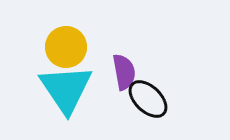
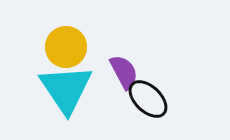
purple semicircle: rotated 18 degrees counterclockwise
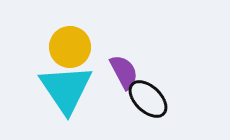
yellow circle: moved 4 px right
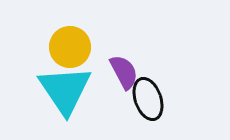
cyan triangle: moved 1 px left, 1 px down
black ellipse: rotated 27 degrees clockwise
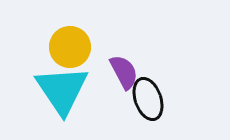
cyan triangle: moved 3 px left
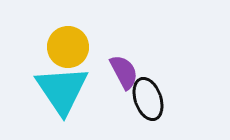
yellow circle: moved 2 px left
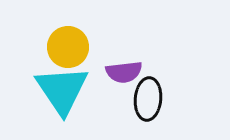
purple semicircle: rotated 111 degrees clockwise
black ellipse: rotated 24 degrees clockwise
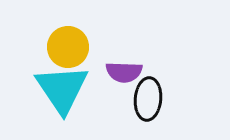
purple semicircle: rotated 9 degrees clockwise
cyan triangle: moved 1 px up
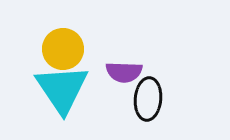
yellow circle: moved 5 px left, 2 px down
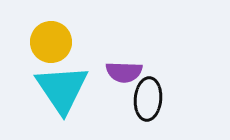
yellow circle: moved 12 px left, 7 px up
